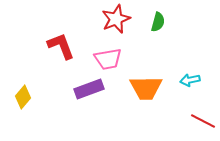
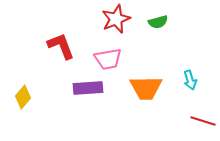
green semicircle: rotated 60 degrees clockwise
cyan arrow: rotated 96 degrees counterclockwise
purple rectangle: moved 1 px left, 1 px up; rotated 16 degrees clockwise
red line: rotated 10 degrees counterclockwise
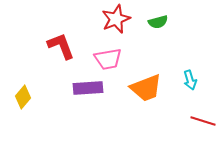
orange trapezoid: rotated 20 degrees counterclockwise
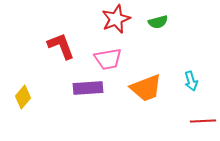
cyan arrow: moved 1 px right, 1 px down
red line: rotated 20 degrees counterclockwise
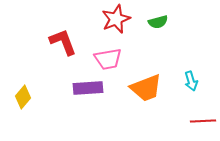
red L-shape: moved 2 px right, 4 px up
